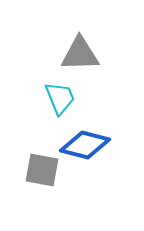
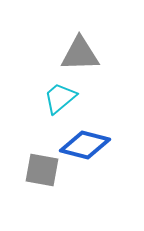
cyan trapezoid: rotated 108 degrees counterclockwise
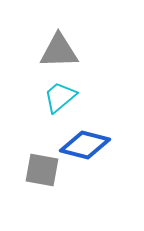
gray triangle: moved 21 px left, 3 px up
cyan trapezoid: moved 1 px up
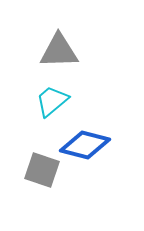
cyan trapezoid: moved 8 px left, 4 px down
gray square: rotated 9 degrees clockwise
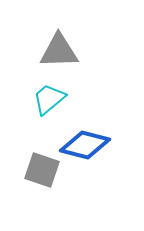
cyan trapezoid: moved 3 px left, 2 px up
